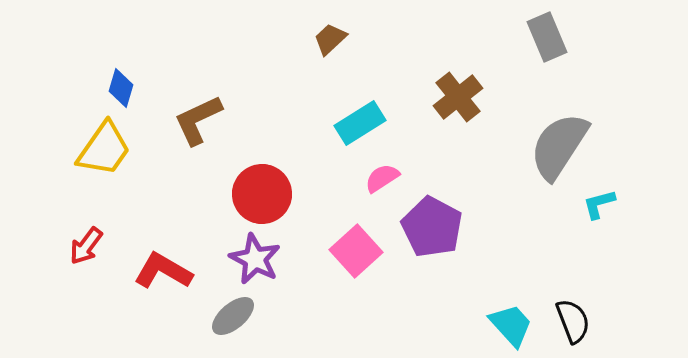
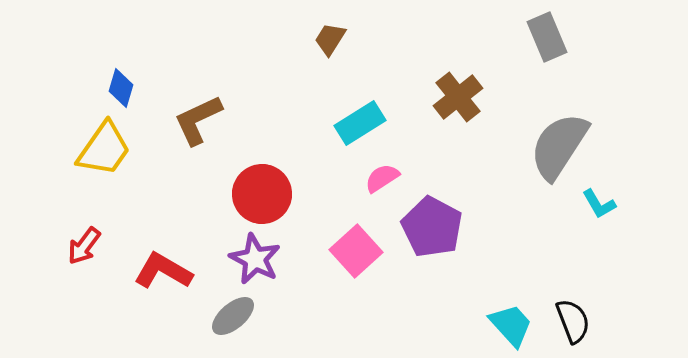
brown trapezoid: rotated 15 degrees counterclockwise
cyan L-shape: rotated 105 degrees counterclockwise
red arrow: moved 2 px left
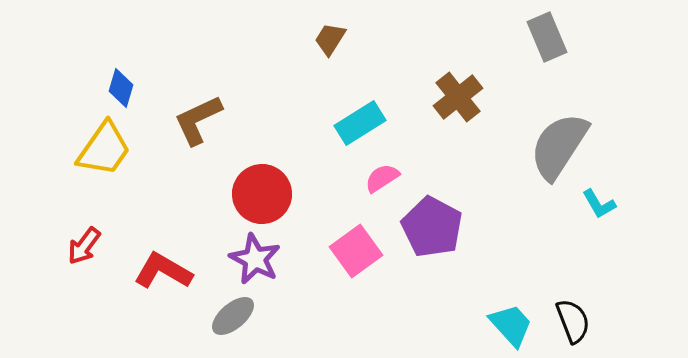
pink square: rotated 6 degrees clockwise
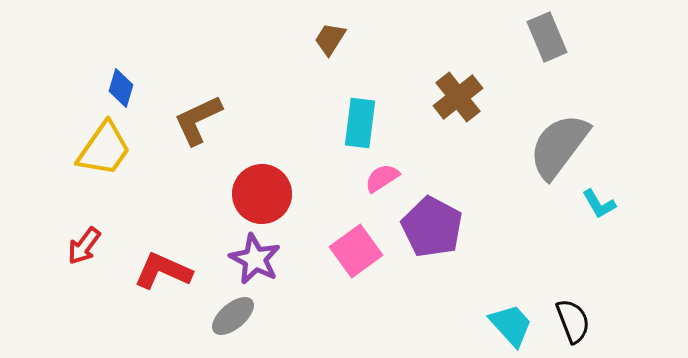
cyan rectangle: rotated 51 degrees counterclockwise
gray semicircle: rotated 4 degrees clockwise
red L-shape: rotated 6 degrees counterclockwise
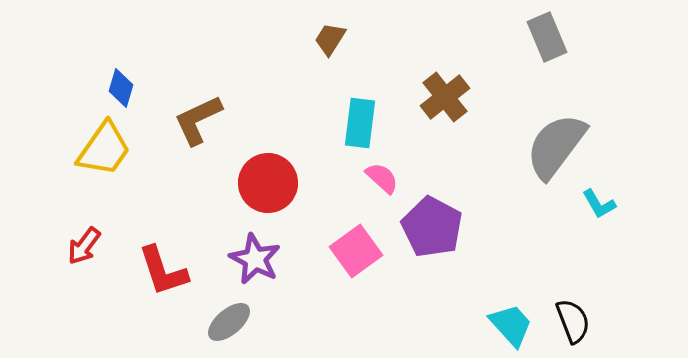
brown cross: moved 13 px left
gray semicircle: moved 3 px left
pink semicircle: rotated 75 degrees clockwise
red circle: moved 6 px right, 11 px up
red L-shape: rotated 132 degrees counterclockwise
gray ellipse: moved 4 px left, 6 px down
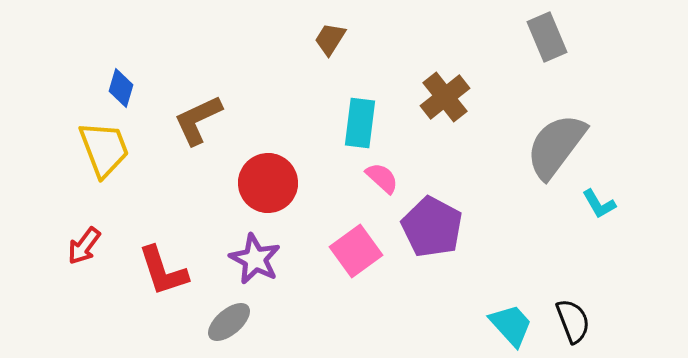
yellow trapezoid: rotated 56 degrees counterclockwise
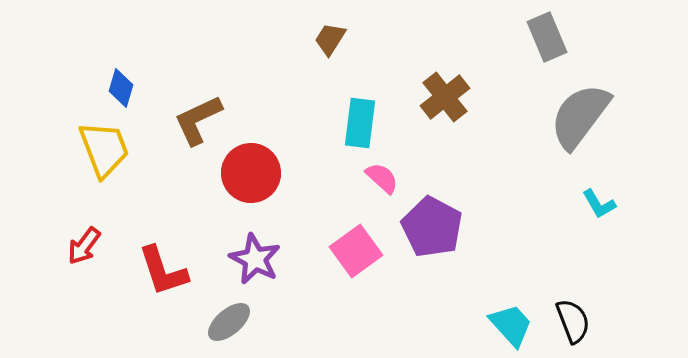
gray semicircle: moved 24 px right, 30 px up
red circle: moved 17 px left, 10 px up
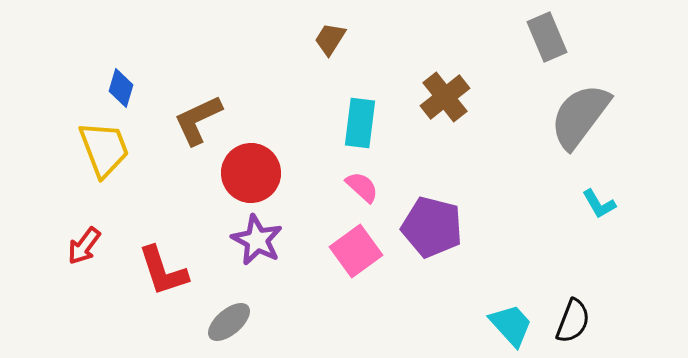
pink semicircle: moved 20 px left, 9 px down
purple pentagon: rotated 14 degrees counterclockwise
purple star: moved 2 px right, 19 px up
black semicircle: rotated 42 degrees clockwise
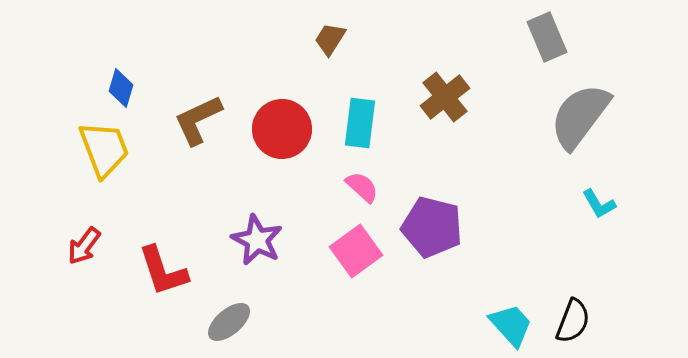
red circle: moved 31 px right, 44 px up
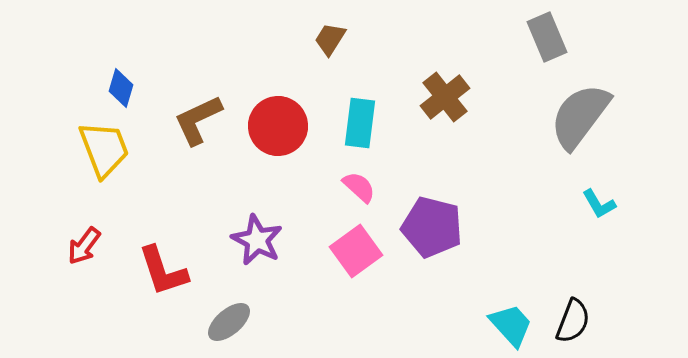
red circle: moved 4 px left, 3 px up
pink semicircle: moved 3 px left
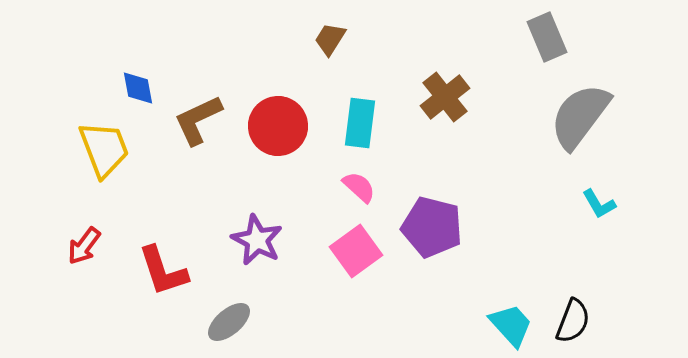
blue diamond: moved 17 px right; rotated 27 degrees counterclockwise
